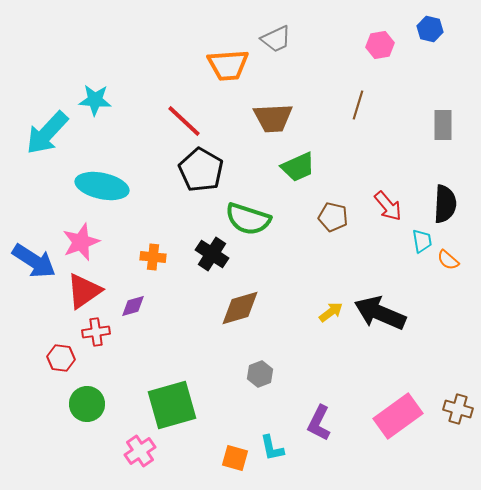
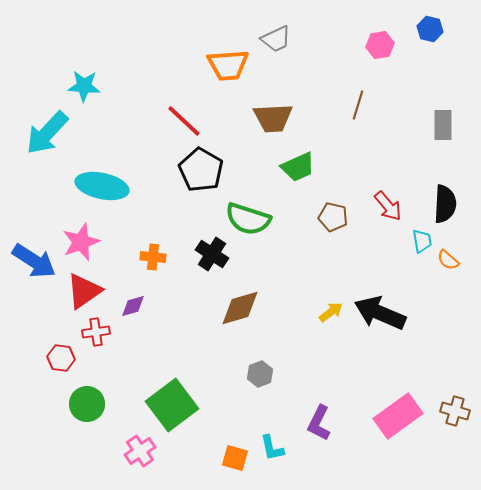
cyan star: moved 11 px left, 14 px up
green square: rotated 21 degrees counterclockwise
brown cross: moved 3 px left, 2 px down
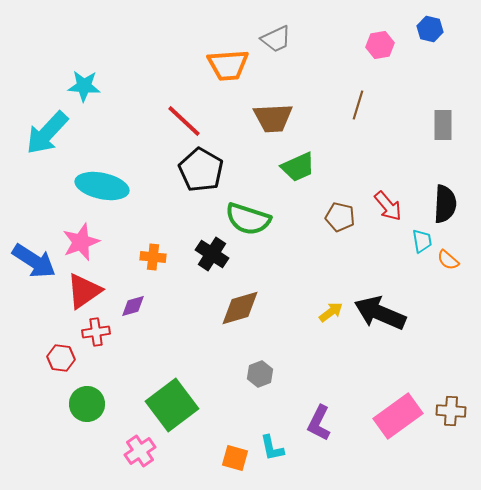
brown pentagon: moved 7 px right
brown cross: moved 4 px left; rotated 12 degrees counterclockwise
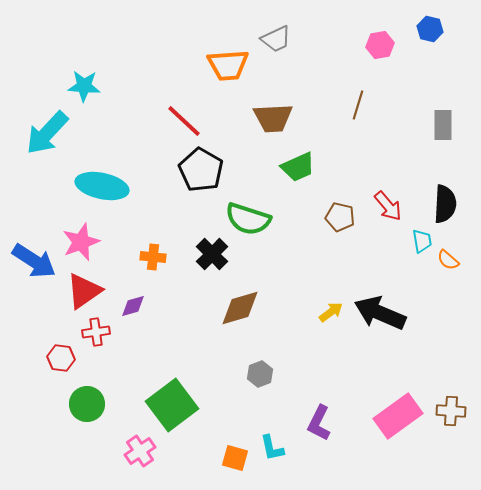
black cross: rotated 12 degrees clockwise
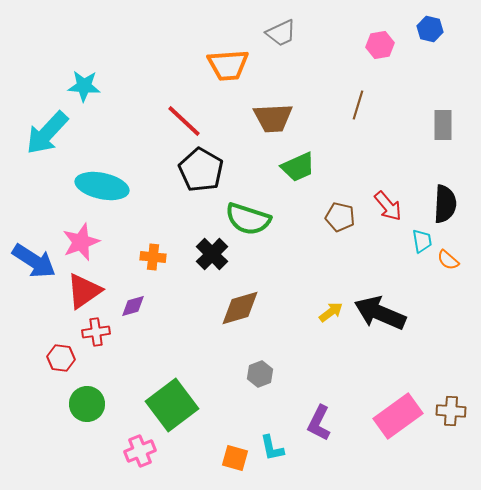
gray trapezoid: moved 5 px right, 6 px up
pink cross: rotated 12 degrees clockwise
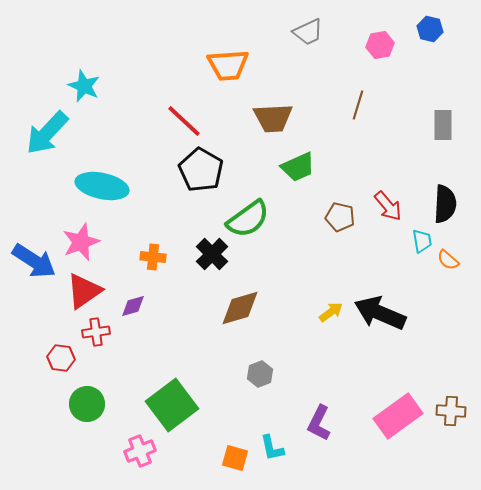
gray trapezoid: moved 27 px right, 1 px up
cyan star: rotated 20 degrees clockwise
green semicircle: rotated 54 degrees counterclockwise
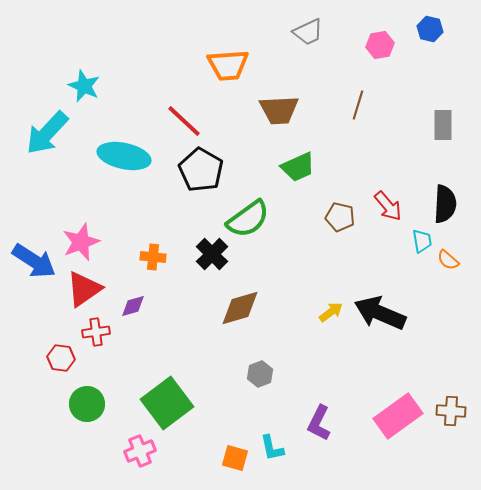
brown trapezoid: moved 6 px right, 8 px up
cyan ellipse: moved 22 px right, 30 px up
red triangle: moved 2 px up
green square: moved 5 px left, 2 px up
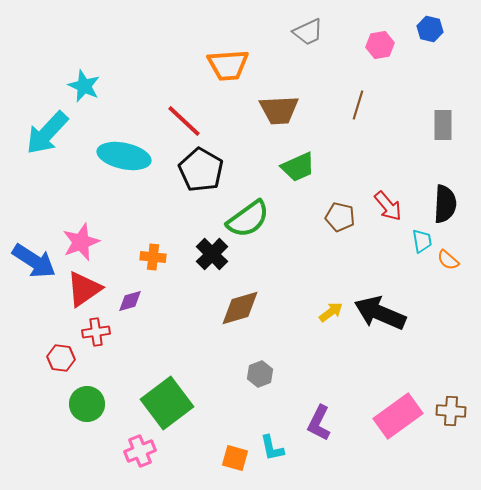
purple diamond: moved 3 px left, 5 px up
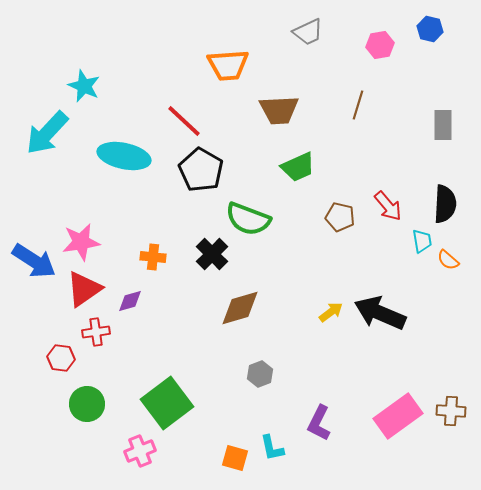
green semicircle: rotated 57 degrees clockwise
pink star: rotated 12 degrees clockwise
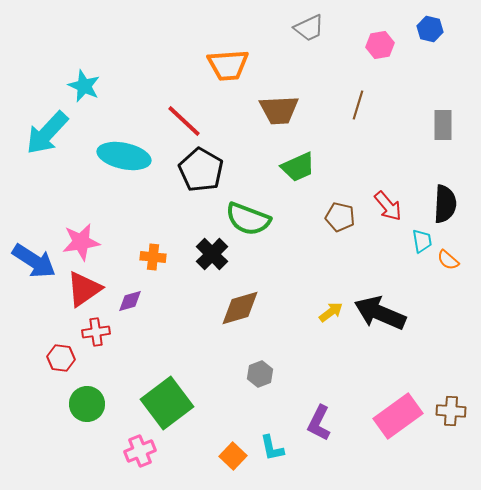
gray trapezoid: moved 1 px right, 4 px up
orange square: moved 2 px left, 2 px up; rotated 28 degrees clockwise
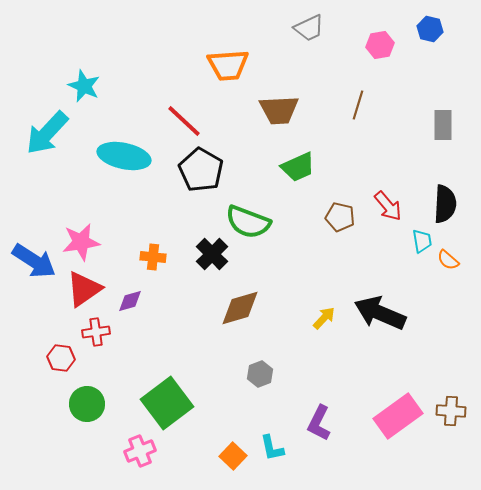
green semicircle: moved 3 px down
yellow arrow: moved 7 px left, 6 px down; rotated 10 degrees counterclockwise
